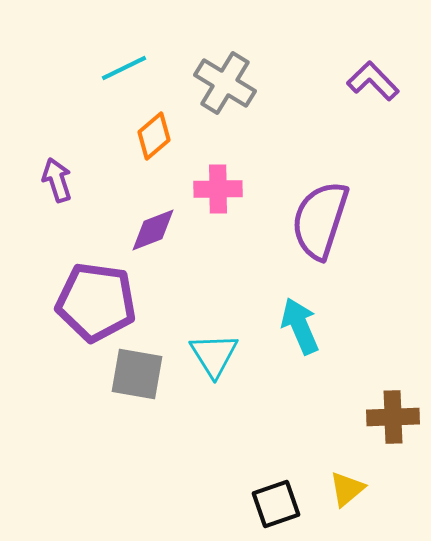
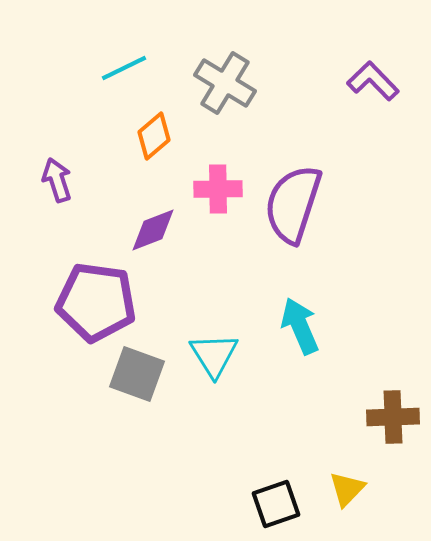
purple semicircle: moved 27 px left, 16 px up
gray square: rotated 10 degrees clockwise
yellow triangle: rotated 6 degrees counterclockwise
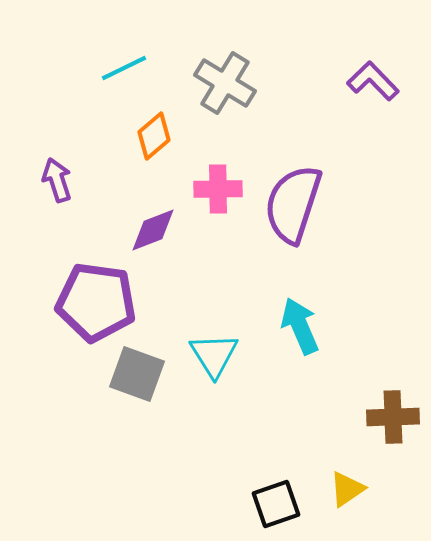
yellow triangle: rotated 12 degrees clockwise
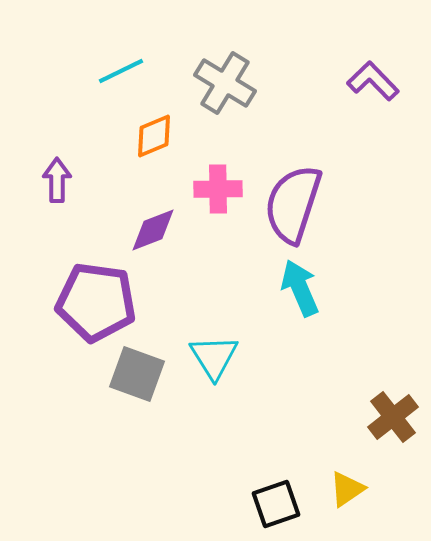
cyan line: moved 3 px left, 3 px down
orange diamond: rotated 18 degrees clockwise
purple arrow: rotated 18 degrees clockwise
cyan arrow: moved 38 px up
cyan triangle: moved 2 px down
brown cross: rotated 36 degrees counterclockwise
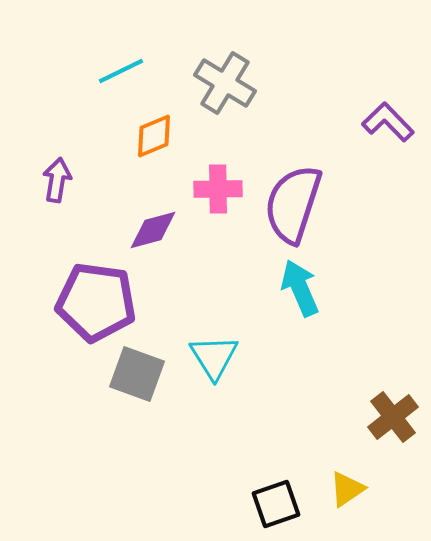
purple L-shape: moved 15 px right, 41 px down
purple arrow: rotated 9 degrees clockwise
purple diamond: rotated 6 degrees clockwise
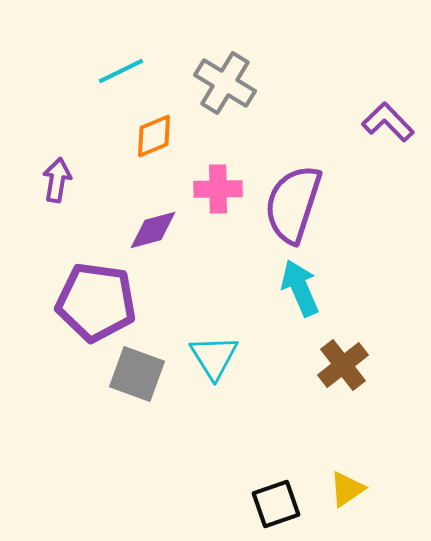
brown cross: moved 50 px left, 52 px up
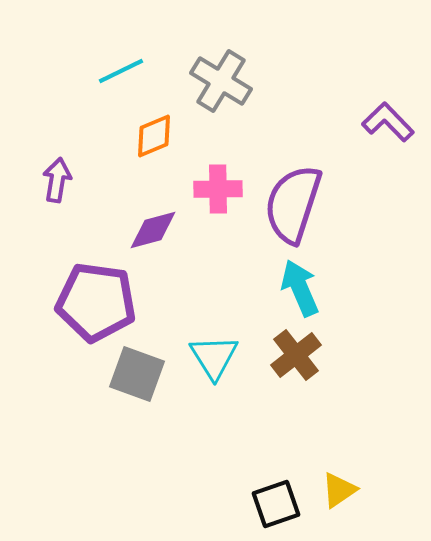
gray cross: moved 4 px left, 2 px up
brown cross: moved 47 px left, 10 px up
yellow triangle: moved 8 px left, 1 px down
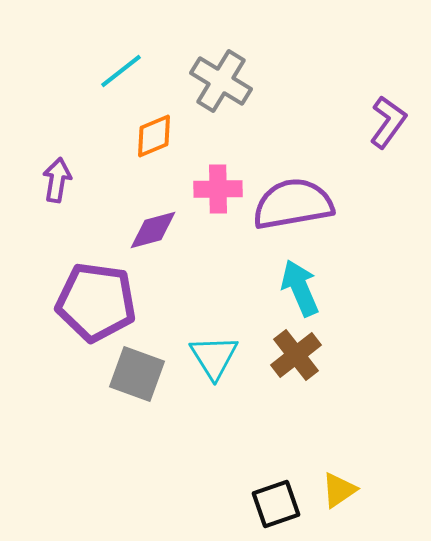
cyan line: rotated 12 degrees counterclockwise
purple L-shape: rotated 80 degrees clockwise
purple semicircle: rotated 62 degrees clockwise
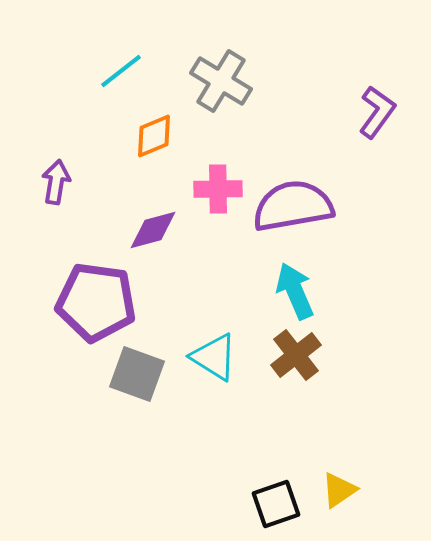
purple L-shape: moved 11 px left, 10 px up
purple arrow: moved 1 px left, 2 px down
purple semicircle: moved 2 px down
cyan arrow: moved 5 px left, 3 px down
cyan triangle: rotated 26 degrees counterclockwise
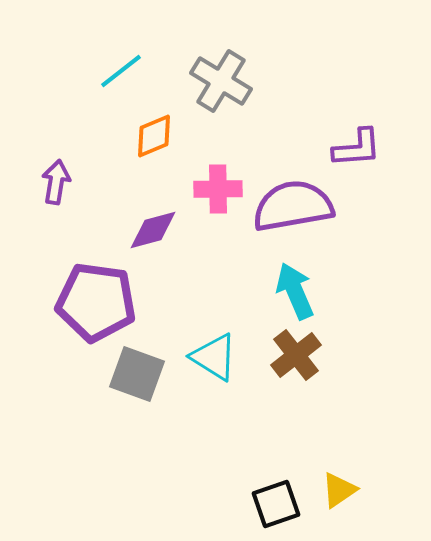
purple L-shape: moved 20 px left, 36 px down; rotated 50 degrees clockwise
